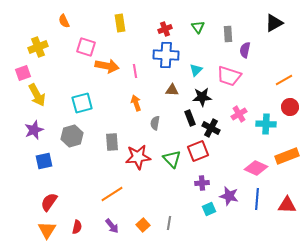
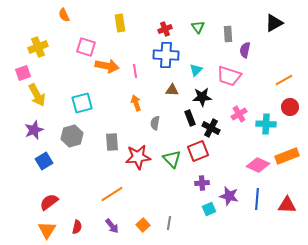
orange semicircle at (64, 21): moved 6 px up
blue square at (44, 161): rotated 18 degrees counterclockwise
pink diamond at (256, 168): moved 2 px right, 3 px up
red semicircle at (49, 202): rotated 18 degrees clockwise
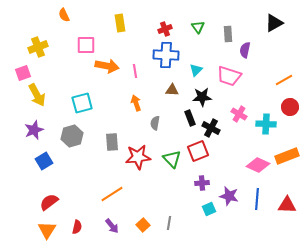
pink square at (86, 47): moved 2 px up; rotated 18 degrees counterclockwise
pink cross at (239, 114): rotated 28 degrees counterclockwise
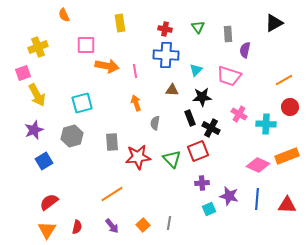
red cross at (165, 29): rotated 32 degrees clockwise
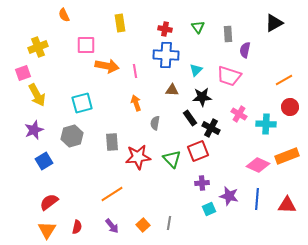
black rectangle at (190, 118): rotated 14 degrees counterclockwise
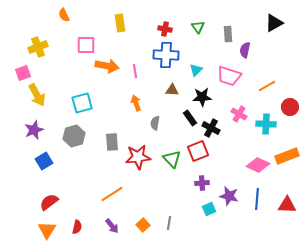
orange line at (284, 80): moved 17 px left, 6 px down
gray hexagon at (72, 136): moved 2 px right
